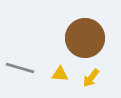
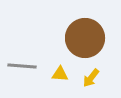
gray line: moved 2 px right, 2 px up; rotated 12 degrees counterclockwise
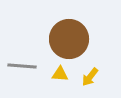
brown circle: moved 16 px left, 1 px down
yellow arrow: moved 1 px left, 1 px up
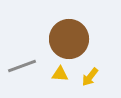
gray line: rotated 24 degrees counterclockwise
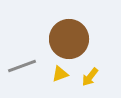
yellow triangle: rotated 24 degrees counterclockwise
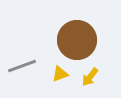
brown circle: moved 8 px right, 1 px down
